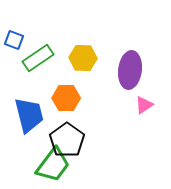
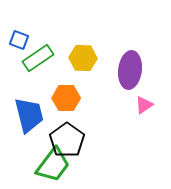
blue square: moved 5 px right
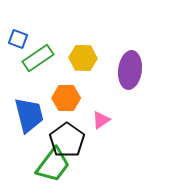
blue square: moved 1 px left, 1 px up
pink triangle: moved 43 px left, 15 px down
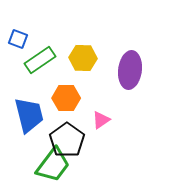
green rectangle: moved 2 px right, 2 px down
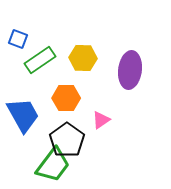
blue trapezoid: moved 6 px left; rotated 15 degrees counterclockwise
